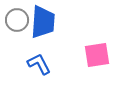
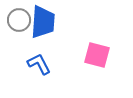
gray circle: moved 2 px right
pink square: rotated 24 degrees clockwise
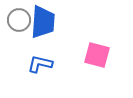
blue L-shape: moved 1 px right; rotated 50 degrees counterclockwise
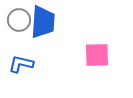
pink square: rotated 16 degrees counterclockwise
blue L-shape: moved 19 px left
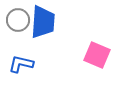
gray circle: moved 1 px left
pink square: rotated 24 degrees clockwise
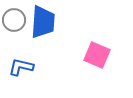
gray circle: moved 4 px left
blue L-shape: moved 3 px down
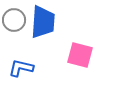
pink square: moved 17 px left; rotated 8 degrees counterclockwise
blue L-shape: moved 1 px down
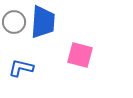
gray circle: moved 2 px down
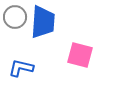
gray circle: moved 1 px right, 5 px up
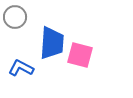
blue trapezoid: moved 9 px right, 21 px down
blue L-shape: rotated 15 degrees clockwise
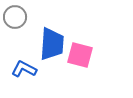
blue trapezoid: moved 1 px down
blue L-shape: moved 3 px right, 1 px down
